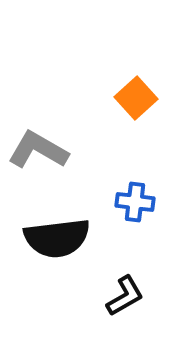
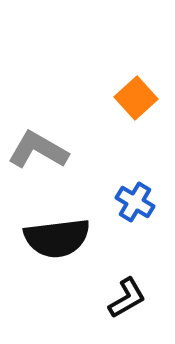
blue cross: rotated 24 degrees clockwise
black L-shape: moved 2 px right, 2 px down
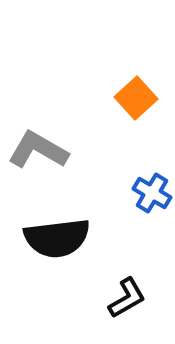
blue cross: moved 17 px right, 9 px up
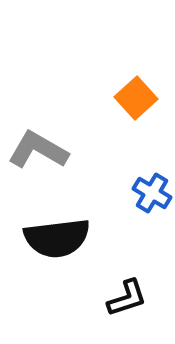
black L-shape: rotated 12 degrees clockwise
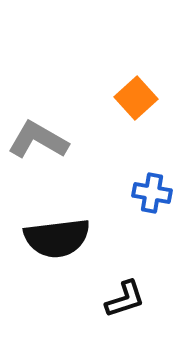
gray L-shape: moved 10 px up
blue cross: rotated 21 degrees counterclockwise
black L-shape: moved 2 px left, 1 px down
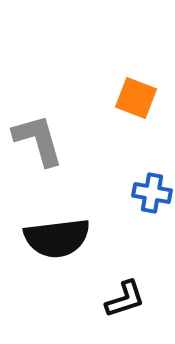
orange square: rotated 27 degrees counterclockwise
gray L-shape: rotated 44 degrees clockwise
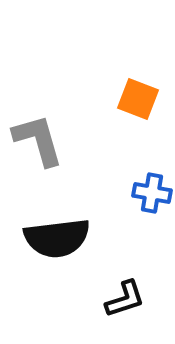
orange square: moved 2 px right, 1 px down
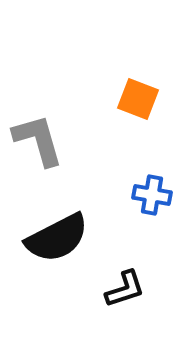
blue cross: moved 2 px down
black semicircle: rotated 20 degrees counterclockwise
black L-shape: moved 10 px up
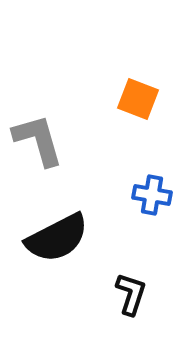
black L-shape: moved 6 px right, 5 px down; rotated 54 degrees counterclockwise
